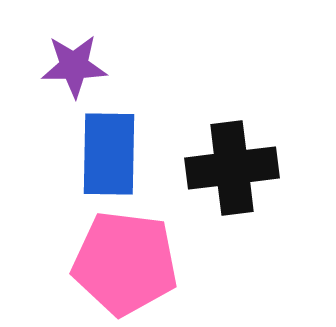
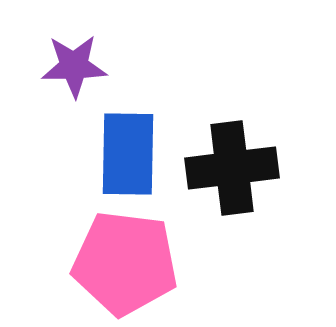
blue rectangle: moved 19 px right
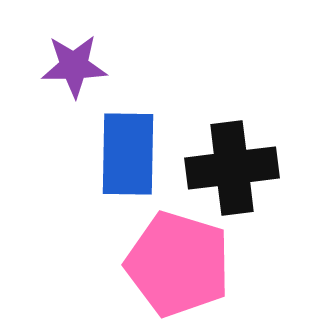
pink pentagon: moved 53 px right, 1 px down; rotated 10 degrees clockwise
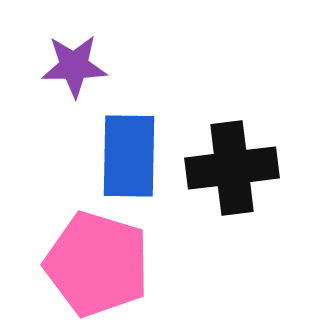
blue rectangle: moved 1 px right, 2 px down
pink pentagon: moved 81 px left
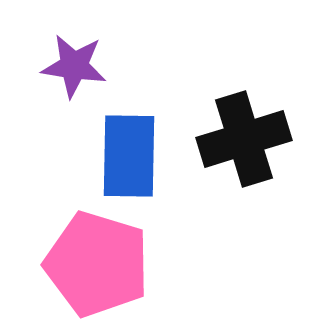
purple star: rotated 10 degrees clockwise
black cross: moved 12 px right, 29 px up; rotated 10 degrees counterclockwise
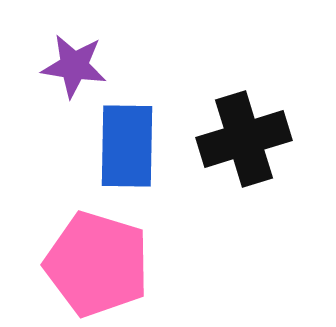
blue rectangle: moved 2 px left, 10 px up
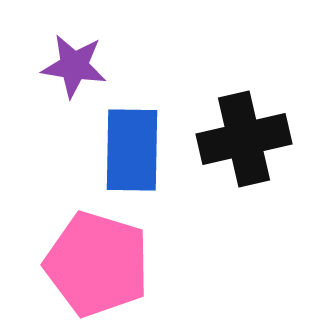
black cross: rotated 4 degrees clockwise
blue rectangle: moved 5 px right, 4 px down
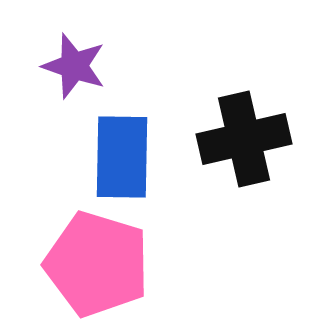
purple star: rotated 10 degrees clockwise
blue rectangle: moved 10 px left, 7 px down
